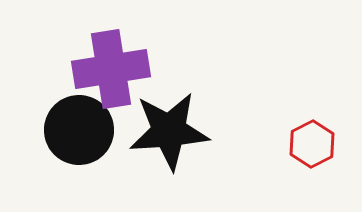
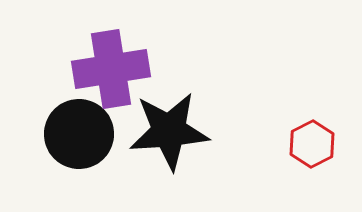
black circle: moved 4 px down
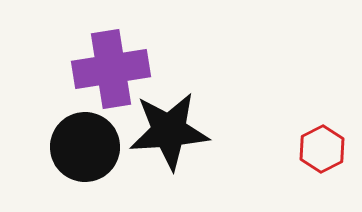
black circle: moved 6 px right, 13 px down
red hexagon: moved 10 px right, 5 px down
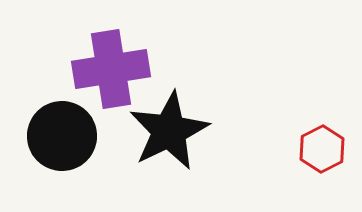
black star: rotated 22 degrees counterclockwise
black circle: moved 23 px left, 11 px up
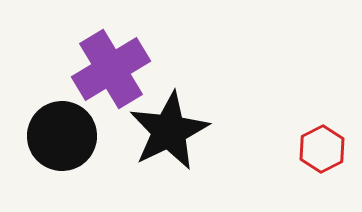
purple cross: rotated 22 degrees counterclockwise
